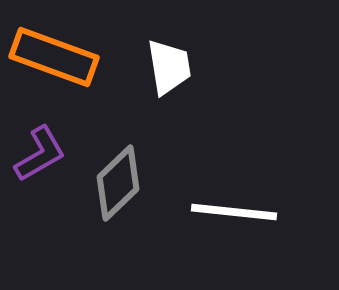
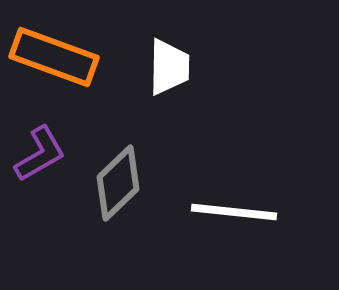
white trapezoid: rotated 10 degrees clockwise
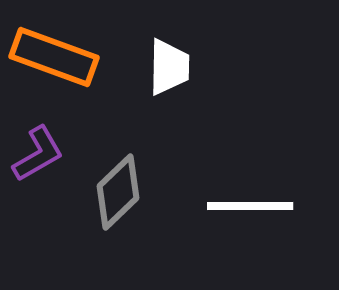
purple L-shape: moved 2 px left
gray diamond: moved 9 px down
white line: moved 16 px right, 6 px up; rotated 6 degrees counterclockwise
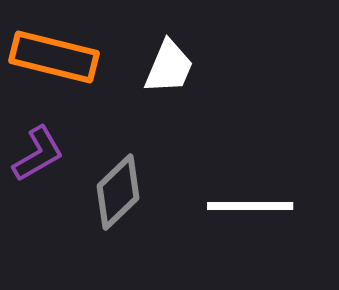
orange rectangle: rotated 6 degrees counterclockwise
white trapezoid: rotated 22 degrees clockwise
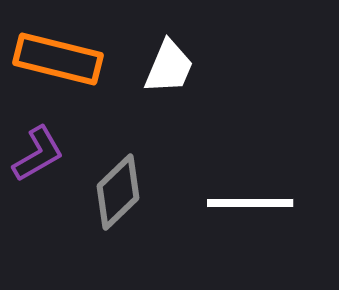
orange rectangle: moved 4 px right, 2 px down
white line: moved 3 px up
